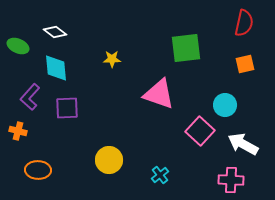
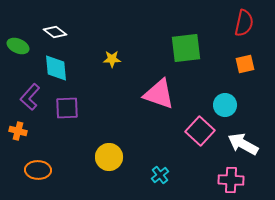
yellow circle: moved 3 px up
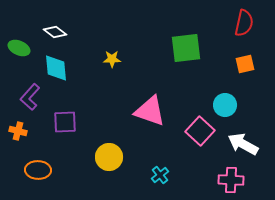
green ellipse: moved 1 px right, 2 px down
pink triangle: moved 9 px left, 17 px down
purple square: moved 2 px left, 14 px down
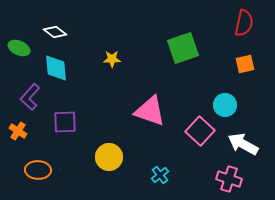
green square: moved 3 px left; rotated 12 degrees counterclockwise
orange cross: rotated 18 degrees clockwise
pink cross: moved 2 px left, 1 px up; rotated 15 degrees clockwise
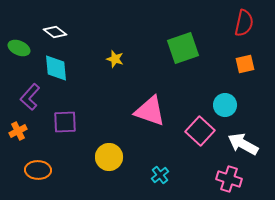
yellow star: moved 3 px right; rotated 18 degrees clockwise
orange cross: rotated 30 degrees clockwise
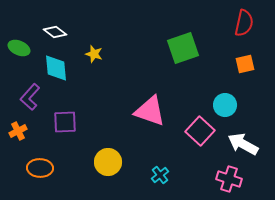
yellow star: moved 21 px left, 5 px up
yellow circle: moved 1 px left, 5 px down
orange ellipse: moved 2 px right, 2 px up
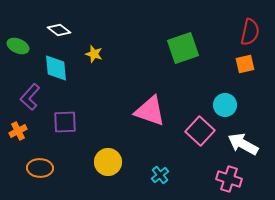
red semicircle: moved 6 px right, 9 px down
white diamond: moved 4 px right, 2 px up
green ellipse: moved 1 px left, 2 px up
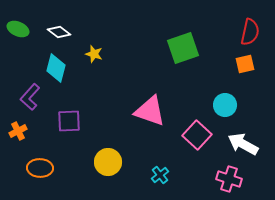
white diamond: moved 2 px down
green ellipse: moved 17 px up
cyan diamond: rotated 20 degrees clockwise
purple square: moved 4 px right, 1 px up
pink square: moved 3 px left, 4 px down
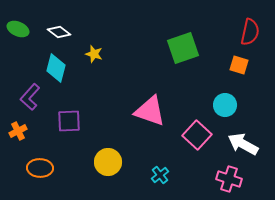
orange square: moved 6 px left, 1 px down; rotated 30 degrees clockwise
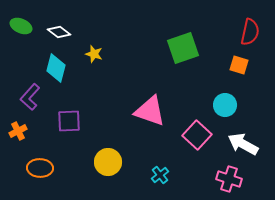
green ellipse: moved 3 px right, 3 px up
